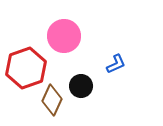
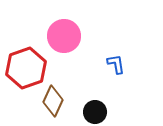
blue L-shape: rotated 75 degrees counterclockwise
black circle: moved 14 px right, 26 px down
brown diamond: moved 1 px right, 1 px down
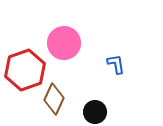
pink circle: moved 7 px down
red hexagon: moved 1 px left, 2 px down
brown diamond: moved 1 px right, 2 px up
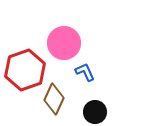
blue L-shape: moved 31 px left, 8 px down; rotated 15 degrees counterclockwise
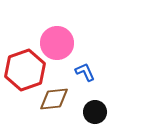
pink circle: moved 7 px left
brown diamond: rotated 60 degrees clockwise
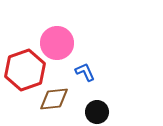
black circle: moved 2 px right
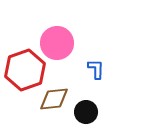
blue L-shape: moved 11 px right, 3 px up; rotated 25 degrees clockwise
black circle: moved 11 px left
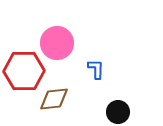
red hexagon: moved 1 px left, 1 px down; rotated 18 degrees clockwise
black circle: moved 32 px right
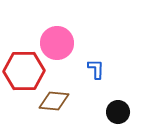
brown diamond: moved 2 px down; rotated 12 degrees clockwise
